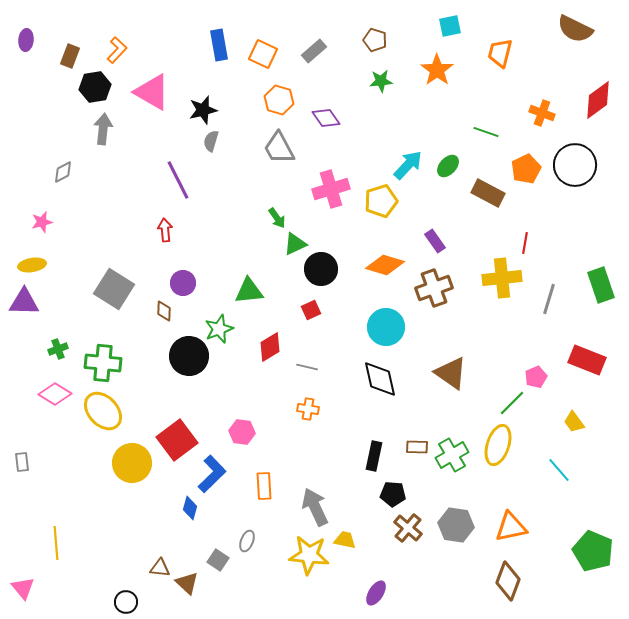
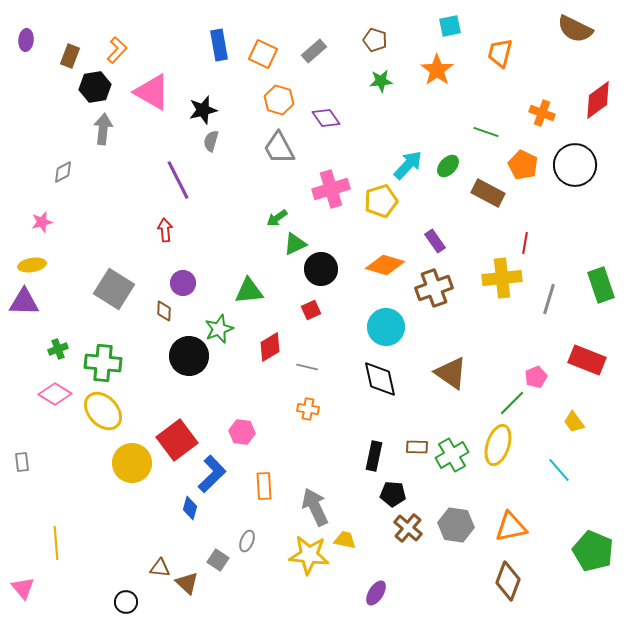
orange pentagon at (526, 169): moved 3 px left, 4 px up; rotated 20 degrees counterclockwise
green arrow at (277, 218): rotated 90 degrees clockwise
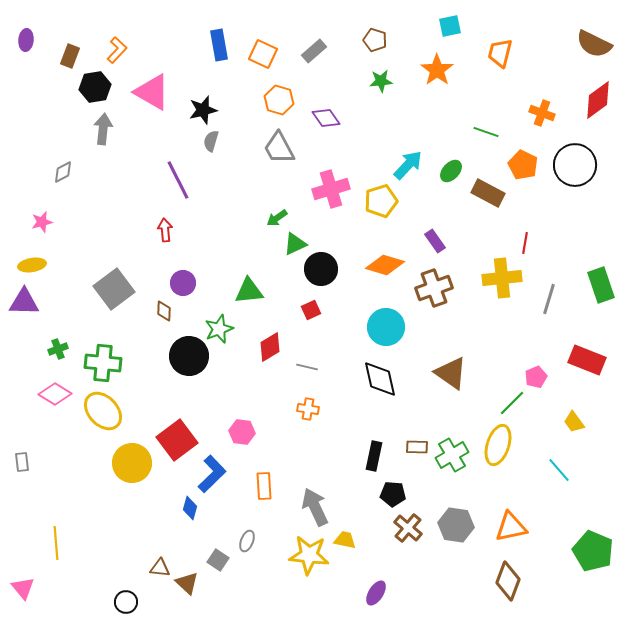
brown semicircle at (575, 29): moved 19 px right, 15 px down
green ellipse at (448, 166): moved 3 px right, 5 px down
gray square at (114, 289): rotated 21 degrees clockwise
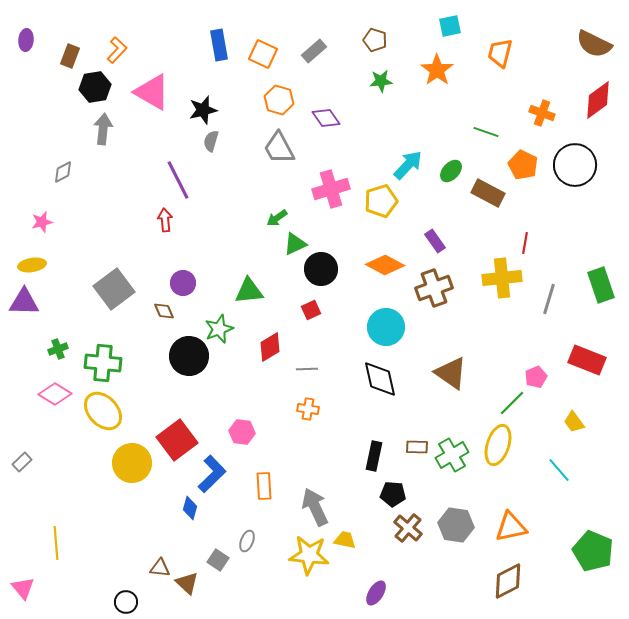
red arrow at (165, 230): moved 10 px up
orange diamond at (385, 265): rotated 12 degrees clockwise
brown diamond at (164, 311): rotated 25 degrees counterclockwise
gray line at (307, 367): moved 2 px down; rotated 15 degrees counterclockwise
gray rectangle at (22, 462): rotated 54 degrees clockwise
brown diamond at (508, 581): rotated 42 degrees clockwise
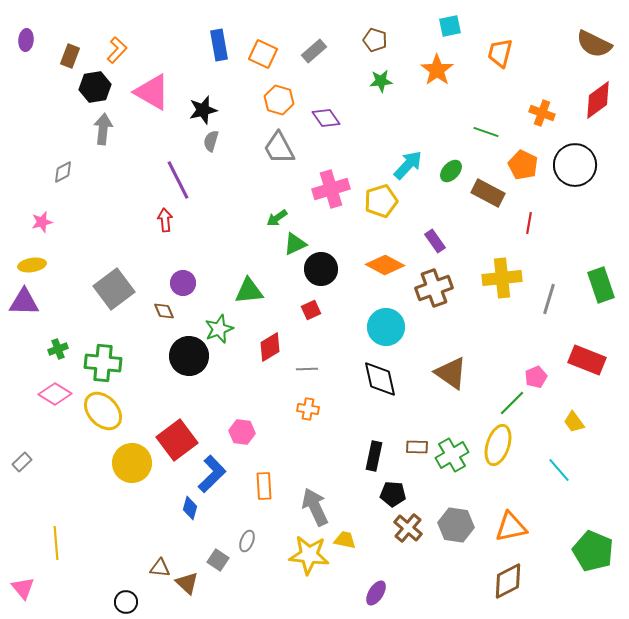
red line at (525, 243): moved 4 px right, 20 px up
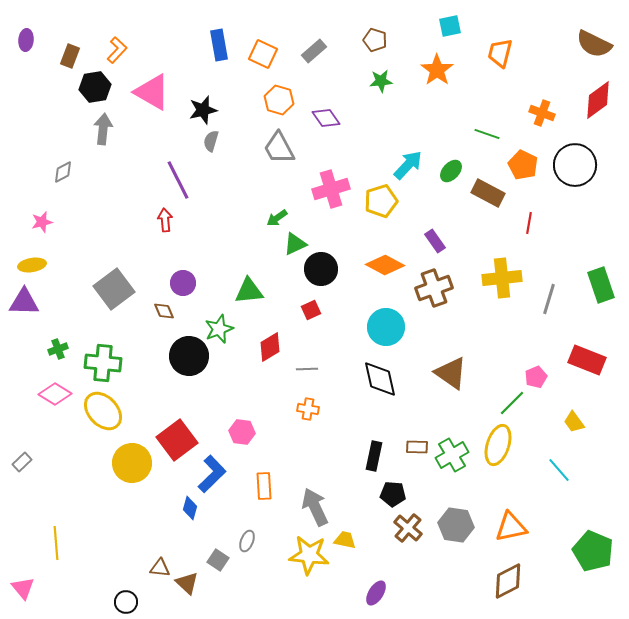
green line at (486, 132): moved 1 px right, 2 px down
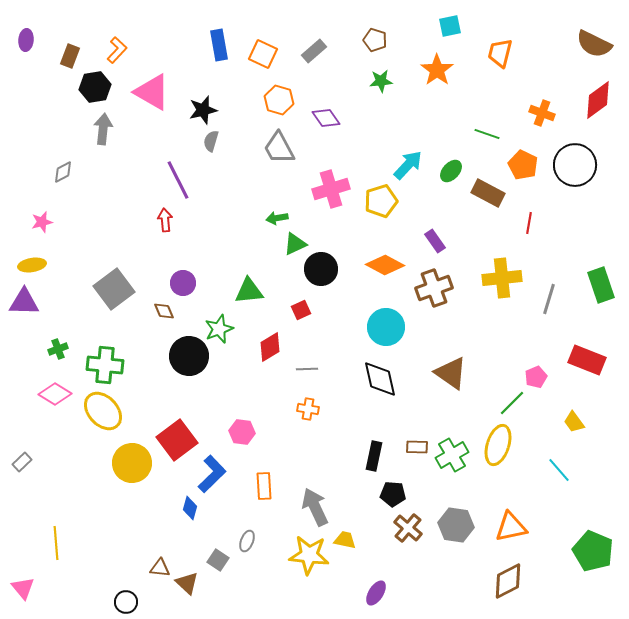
green arrow at (277, 218): rotated 25 degrees clockwise
red square at (311, 310): moved 10 px left
green cross at (103, 363): moved 2 px right, 2 px down
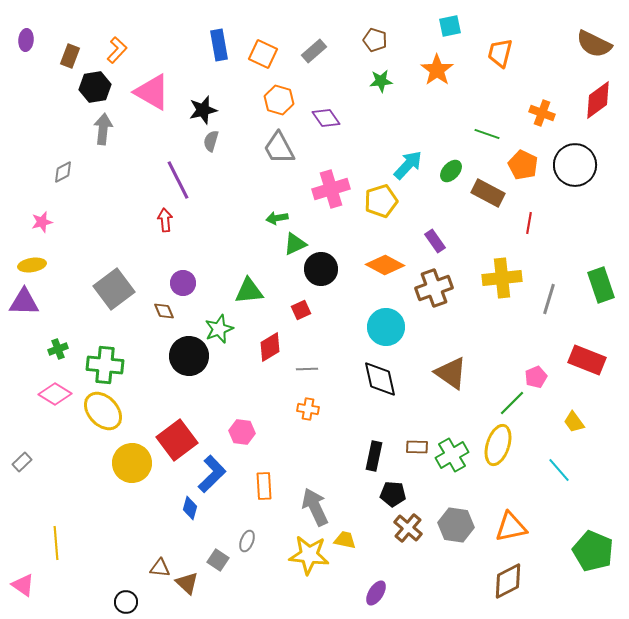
pink triangle at (23, 588): moved 3 px up; rotated 15 degrees counterclockwise
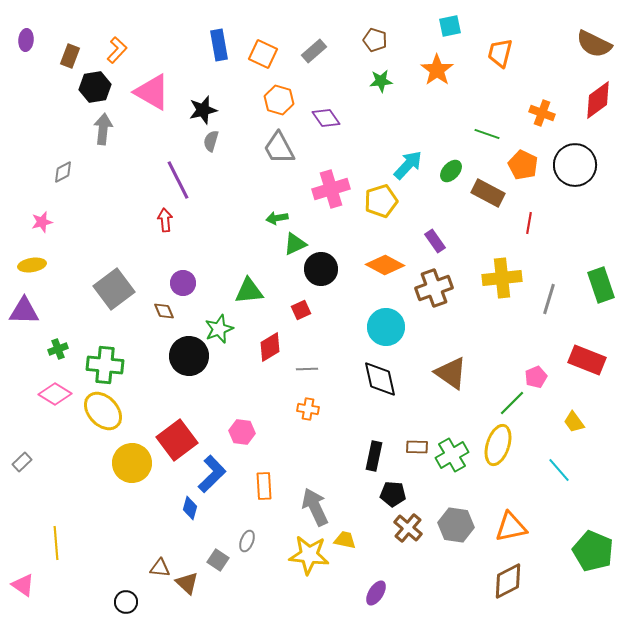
purple triangle at (24, 302): moved 9 px down
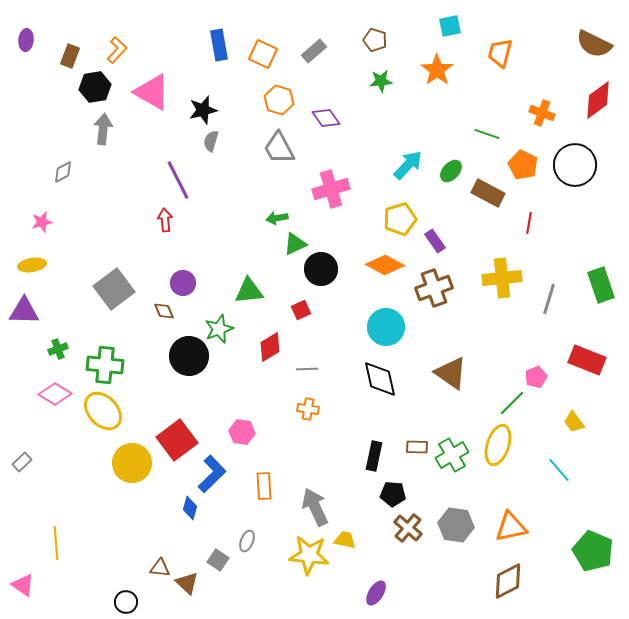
yellow pentagon at (381, 201): moved 19 px right, 18 px down
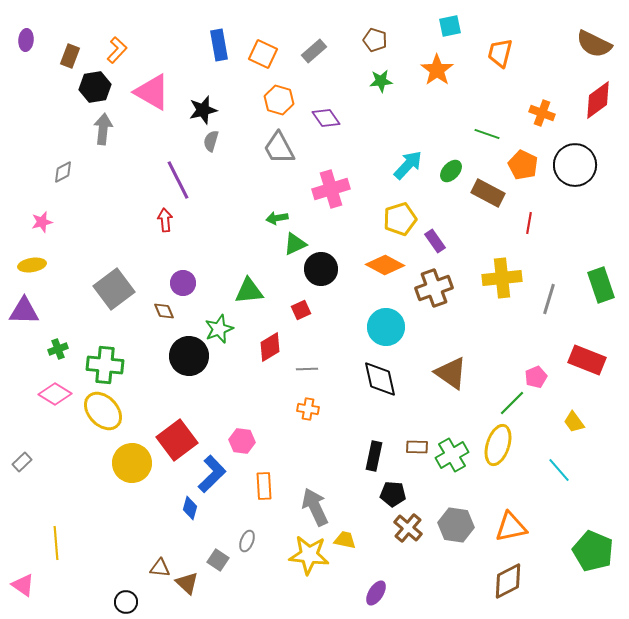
pink hexagon at (242, 432): moved 9 px down
